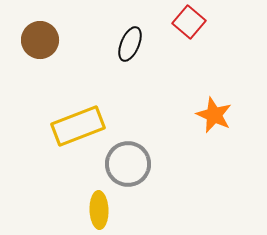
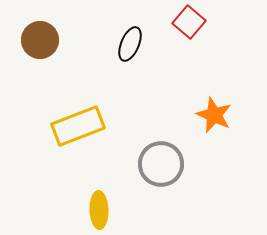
gray circle: moved 33 px right
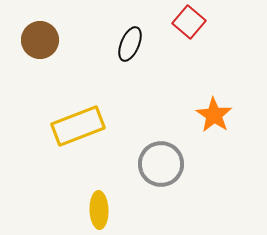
orange star: rotated 9 degrees clockwise
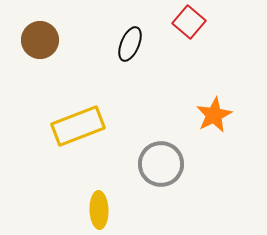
orange star: rotated 12 degrees clockwise
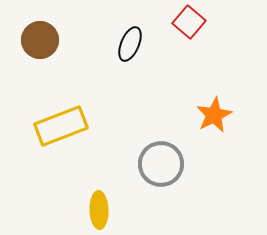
yellow rectangle: moved 17 px left
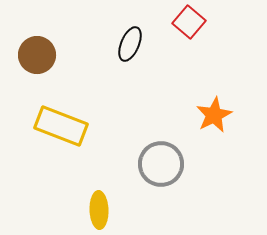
brown circle: moved 3 px left, 15 px down
yellow rectangle: rotated 42 degrees clockwise
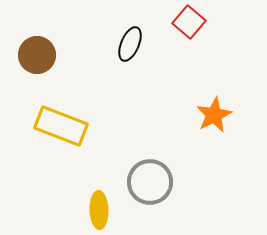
gray circle: moved 11 px left, 18 px down
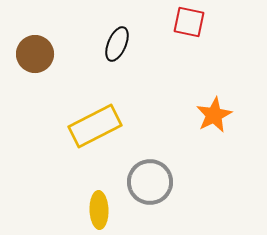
red square: rotated 28 degrees counterclockwise
black ellipse: moved 13 px left
brown circle: moved 2 px left, 1 px up
yellow rectangle: moved 34 px right; rotated 48 degrees counterclockwise
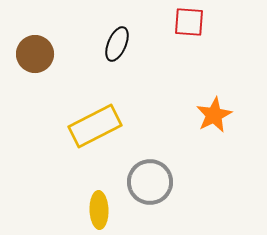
red square: rotated 8 degrees counterclockwise
